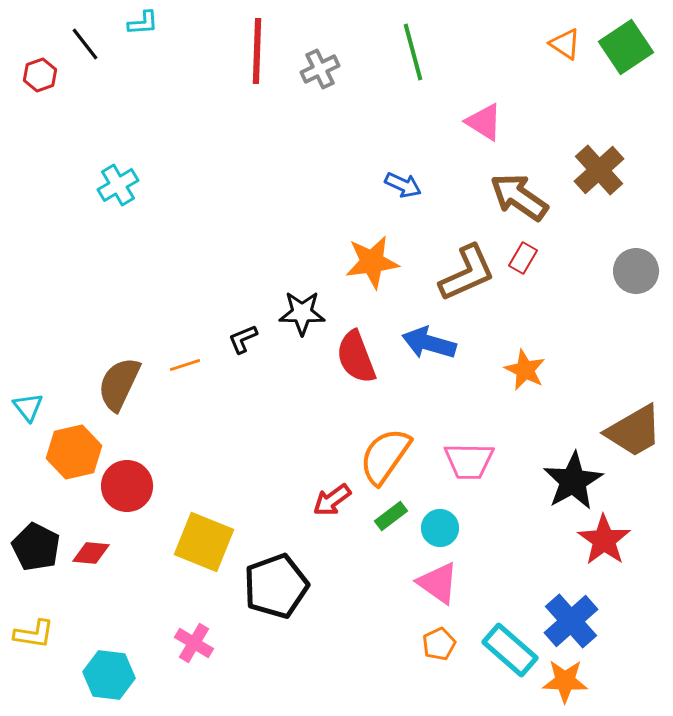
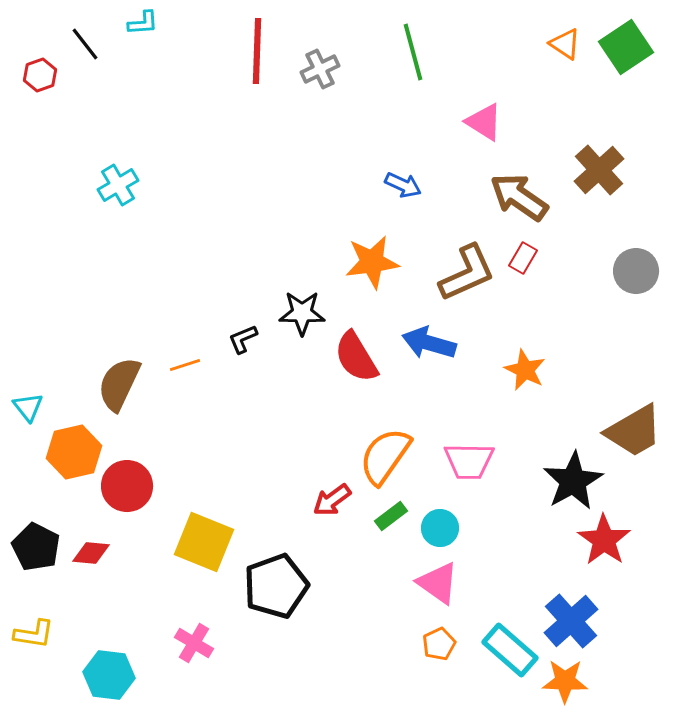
red semicircle at (356, 357): rotated 10 degrees counterclockwise
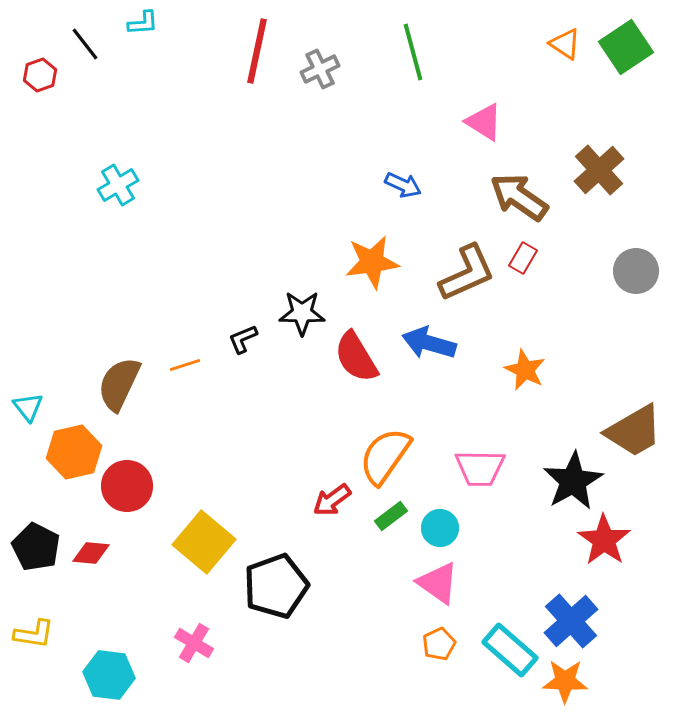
red line at (257, 51): rotated 10 degrees clockwise
pink trapezoid at (469, 461): moved 11 px right, 7 px down
yellow square at (204, 542): rotated 18 degrees clockwise
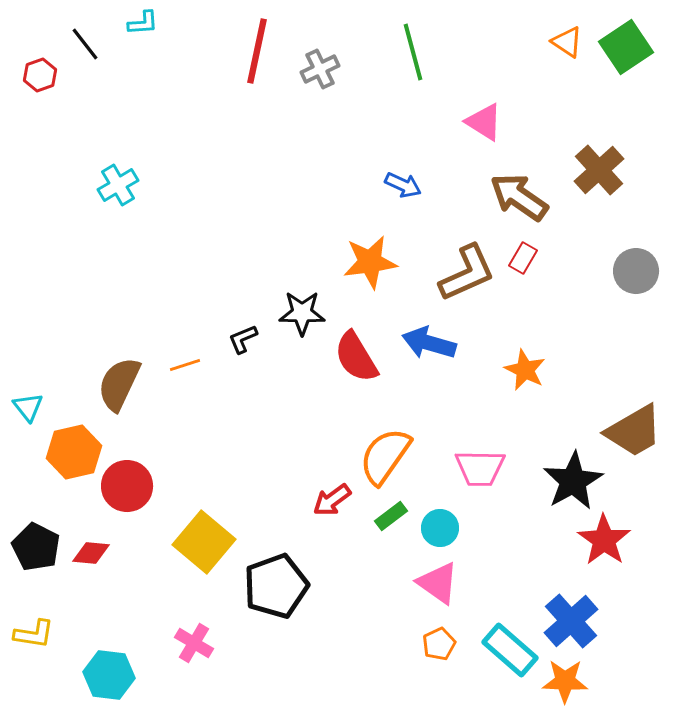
orange triangle at (565, 44): moved 2 px right, 2 px up
orange star at (372, 262): moved 2 px left
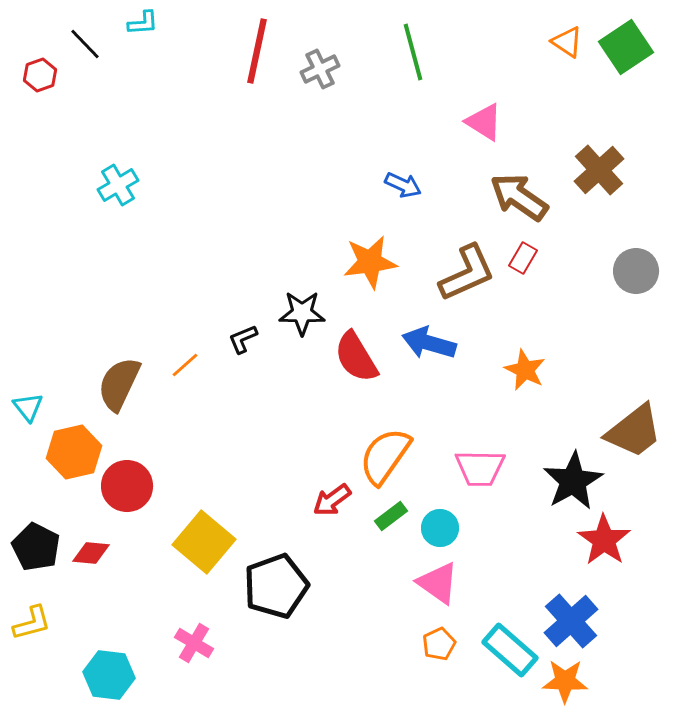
black line at (85, 44): rotated 6 degrees counterclockwise
orange line at (185, 365): rotated 24 degrees counterclockwise
brown trapezoid at (634, 431): rotated 8 degrees counterclockwise
yellow L-shape at (34, 634): moved 2 px left, 11 px up; rotated 24 degrees counterclockwise
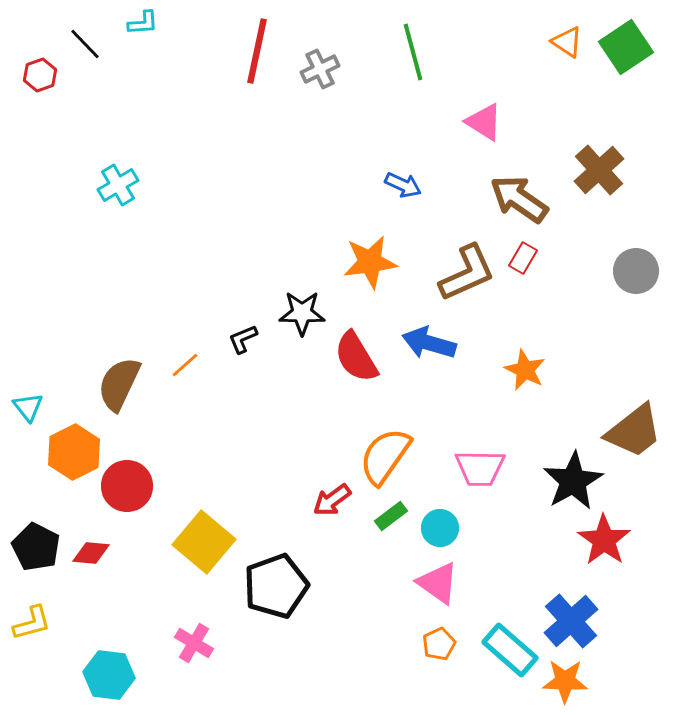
brown arrow at (519, 197): moved 2 px down
orange hexagon at (74, 452): rotated 14 degrees counterclockwise
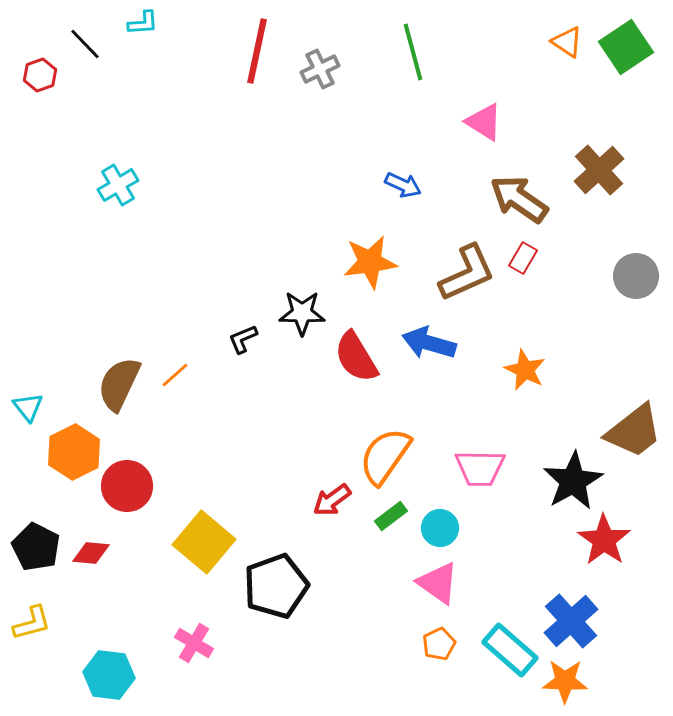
gray circle at (636, 271): moved 5 px down
orange line at (185, 365): moved 10 px left, 10 px down
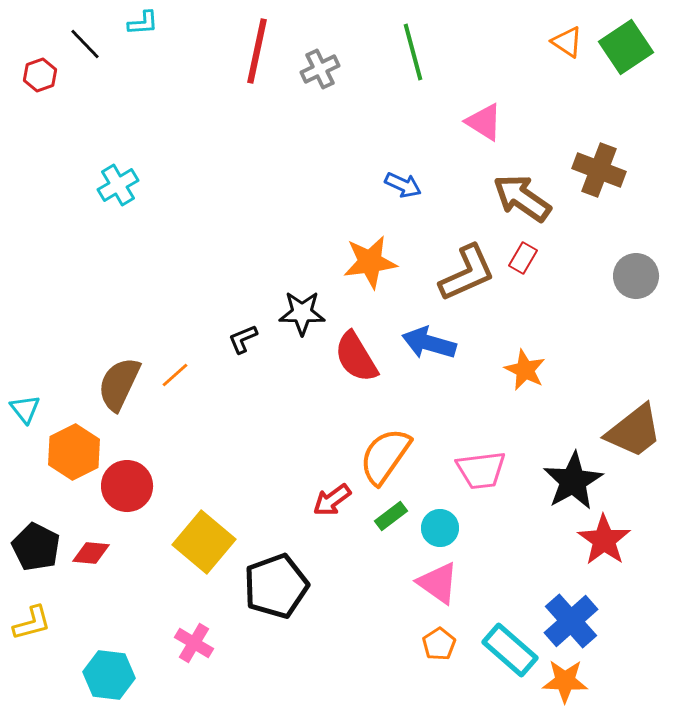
brown cross at (599, 170): rotated 27 degrees counterclockwise
brown arrow at (519, 199): moved 3 px right, 1 px up
cyan triangle at (28, 407): moved 3 px left, 2 px down
pink trapezoid at (480, 468): moved 1 px right, 2 px down; rotated 8 degrees counterclockwise
orange pentagon at (439, 644): rotated 8 degrees counterclockwise
